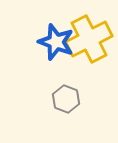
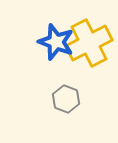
yellow cross: moved 4 px down
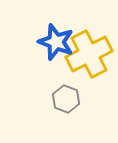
yellow cross: moved 11 px down
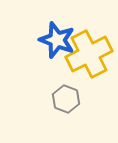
blue star: moved 1 px right, 2 px up
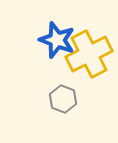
gray hexagon: moved 3 px left
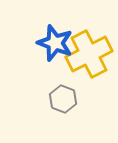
blue star: moved 2 px left, 3 px down
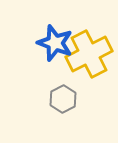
gray hexagon: rotated 12 degrees clockwise
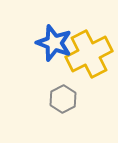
blue star: moved 1 px left
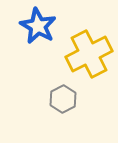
blue star: moved 16 px left, 17 px up; rotated 9 degrees clockwise
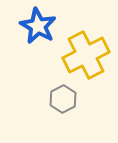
yellow cross: moved 3 px left, 1 px down
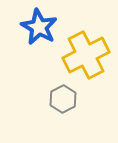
blue star: moved 1 px right, 1 px down
